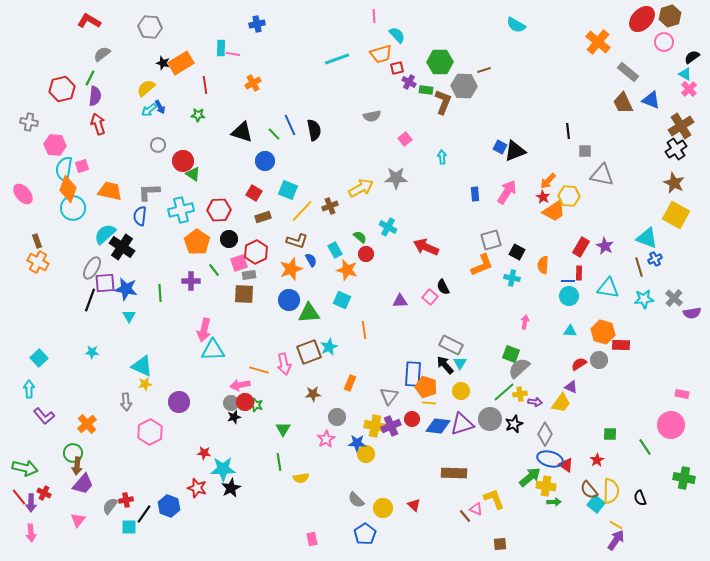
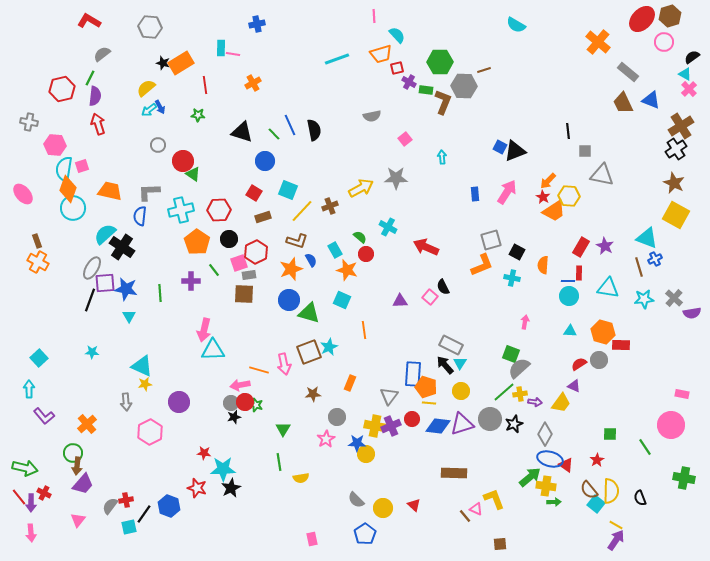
green triangle at (309, 313): rotated 20 degrees clockwise
purple triangle at (571, 387): moved 3 px right, 1 px up
cyan square at (129, 527): rotated 14 degrees counterclockwise
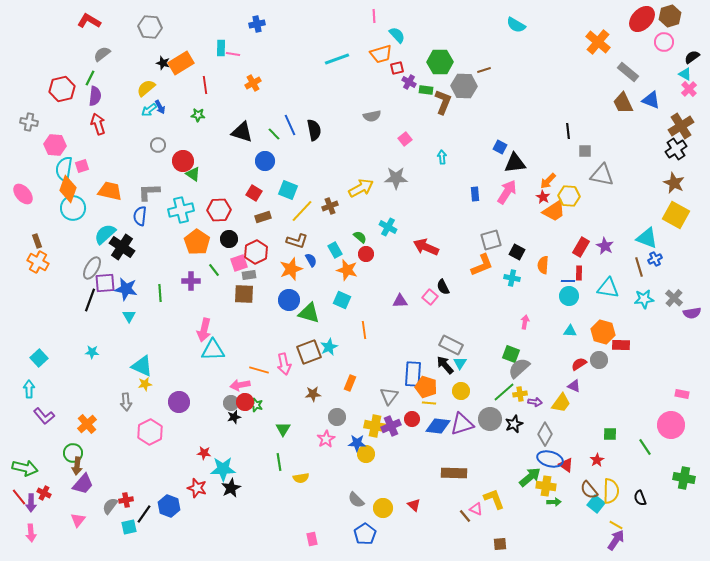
black triangle at (515, 151): moved 12 px down; rotated 15 degrees clockwise
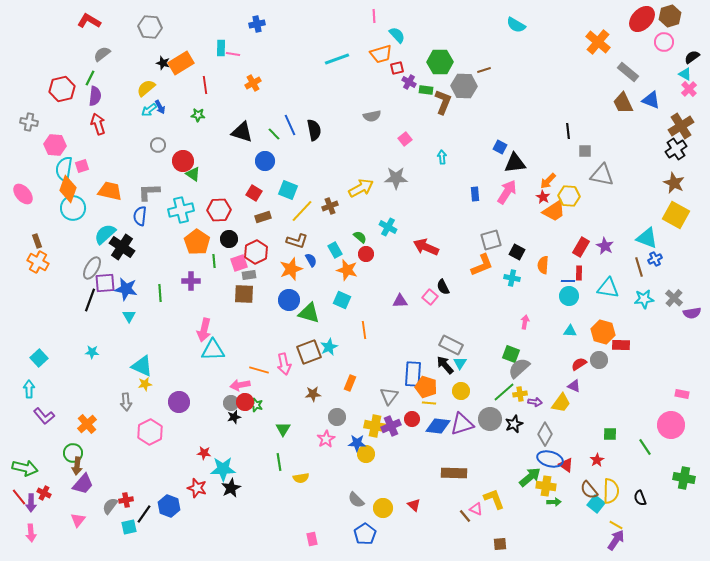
green line at (214, 270): moved 9 px up; rotated 32 degrees clockwise
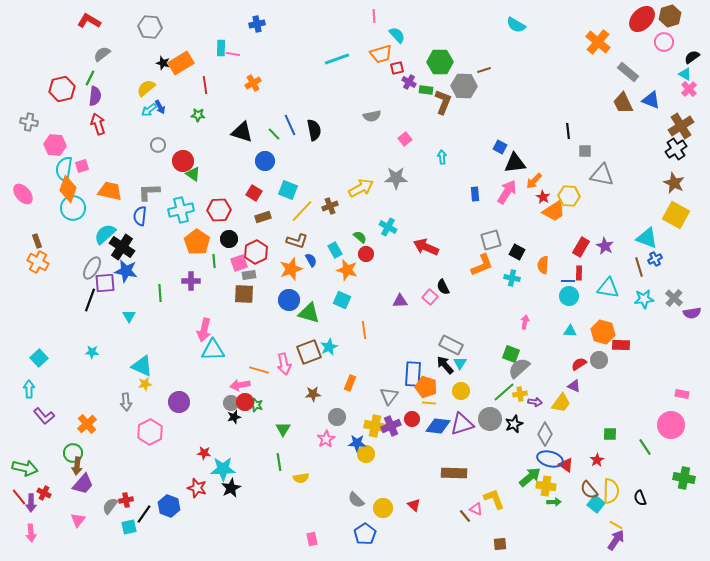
orange arrow at (548, 181): moved 14 px left
blue star at (126, 289): moved 18 px up
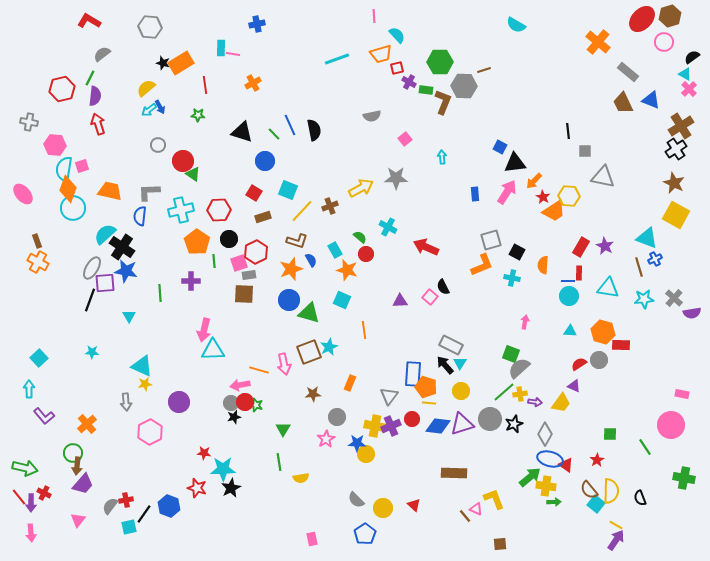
gray triangle at (602, 175): moved 1 px right, 2 px down
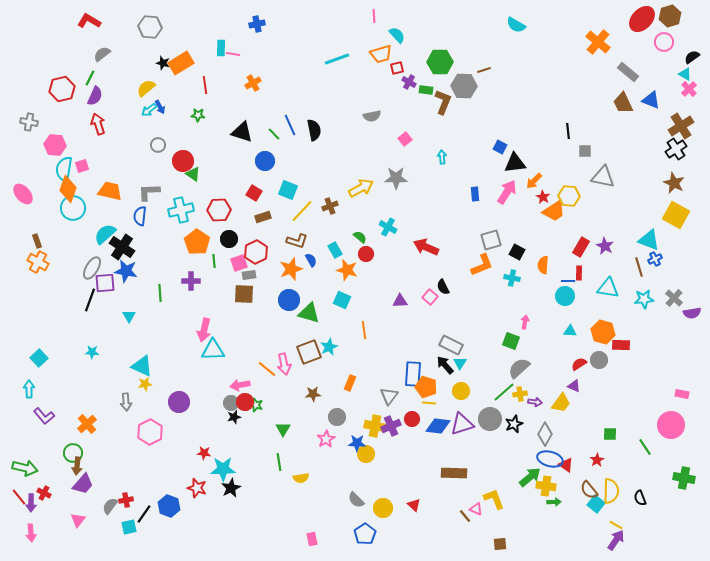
purple semicircle at (95, 96): rotated 18 degrees clockwise
cyan triangle at (647, 238): moved 2 px right, 2 px down
cyan circle at (569, 296): moved 4 px left
green square at (511, 354): moved 13 px up
orange line at (259, 370): moved 8 px right, 1 px up; rotated 24 degrees clockwise
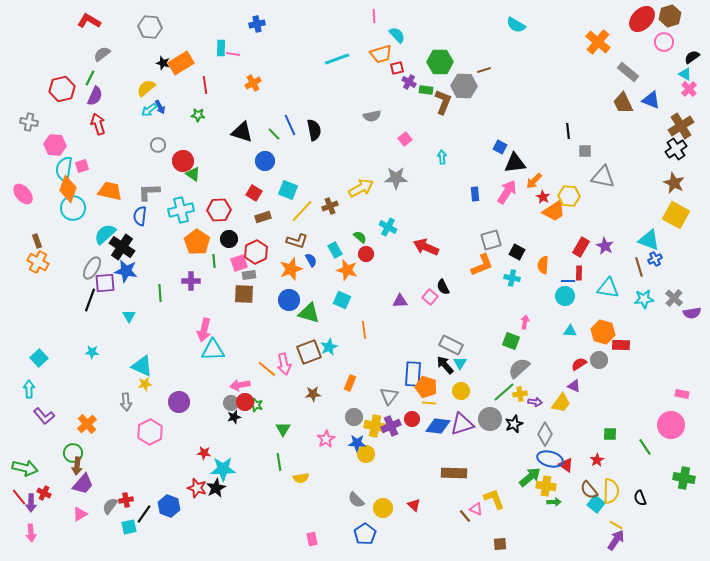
gray circle at (337, 417): moved 17 px right
black star at (231, 488): moved 15 px left
pink triangle at (78, 520): moved 2 px right, 6 px up; rotated 21 degrees clockwise
